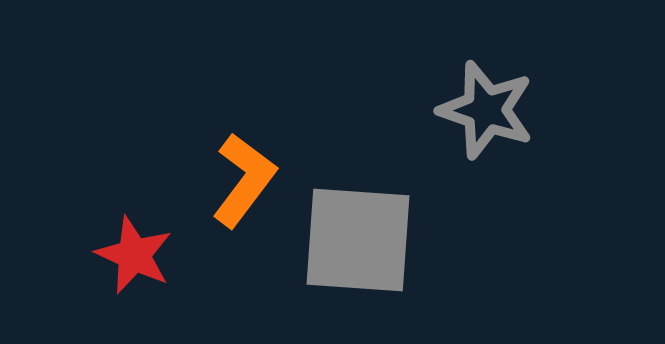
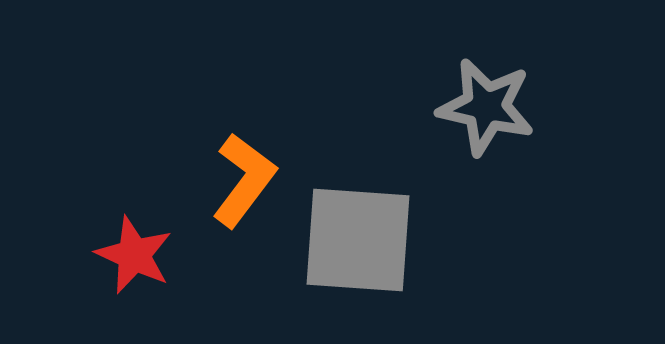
gray star: moved 3 px up; rotated 6 degrees counterclockwise
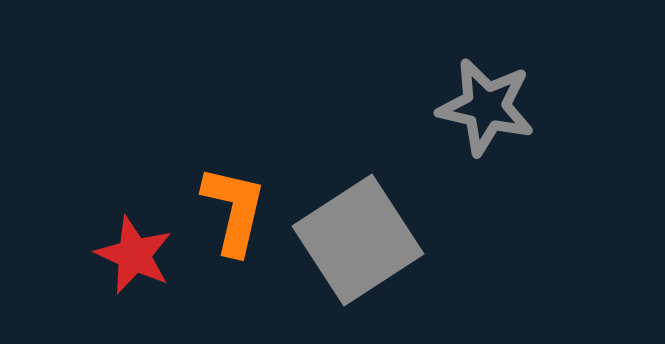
orange L-shape: moved 10 px left, 30 px down; rotated 24 degrees counterclockwise
gray square: rotated 37 degrees counterclockwise
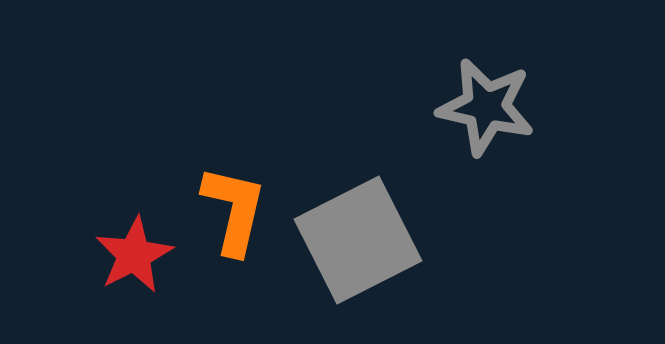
gray square: rotated 6 degrees clockwise
red star: rotated 20 degrees clockwise
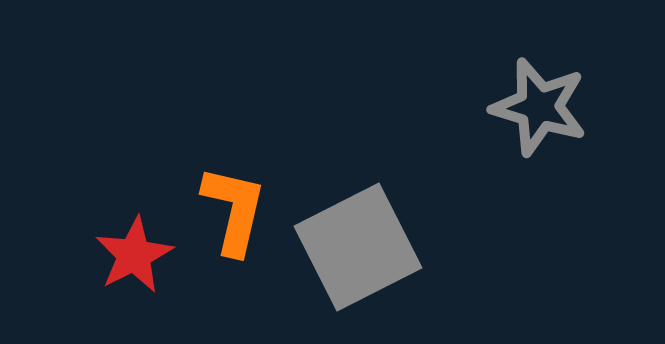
gray star: moved 53 px right; rotated 4 degrees clockwise
gray square: moved 7 px down
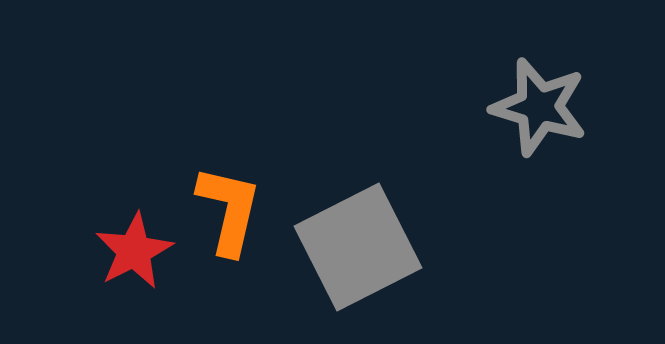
orange L-shape: moved 5 px left
red star: moved 4 px up
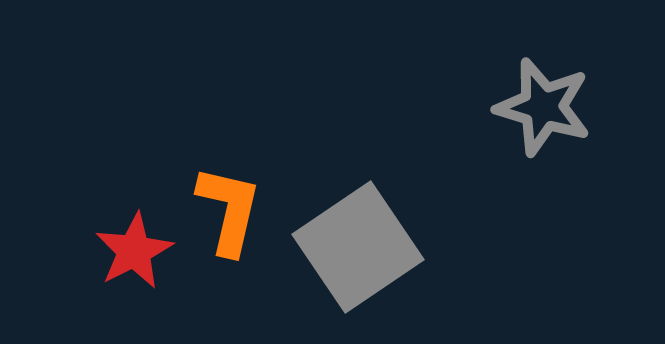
gray star: moved 4 px right
gray square: rotated 7 degrees counterclockwise
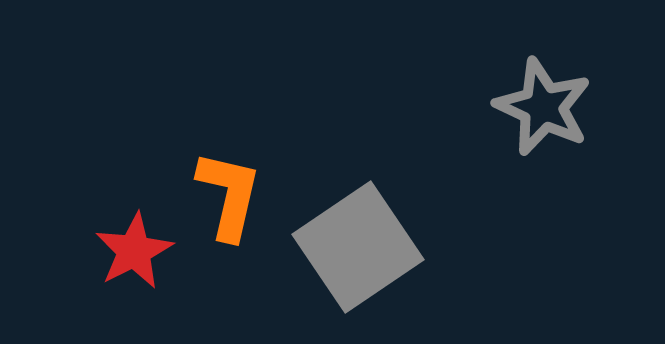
gray star: rotated 8 degrees clockwise
orange L-shape: moved 15 px up
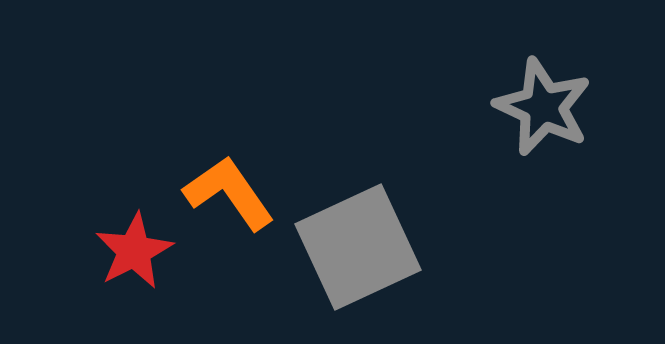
orange L-shape: moved 2 px up; rotated 48 degrees counterclockwise
gray square: rotated 9 degrees clockwise
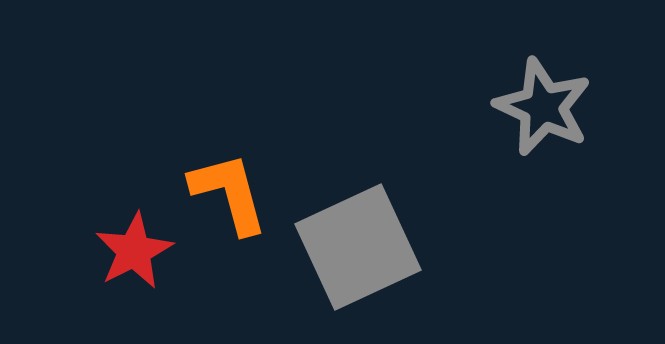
orange L-shape: rotated 20 degrees clockwise
